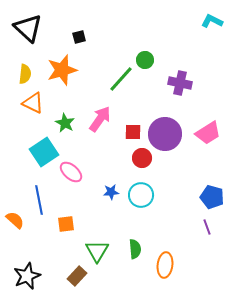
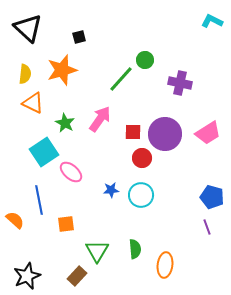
blue star: moved 2 px up
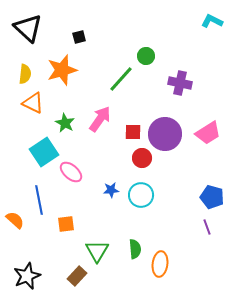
green circle: moved 1 px right, 4 px up
orange ellipse: moved 5 px left, 1 px up
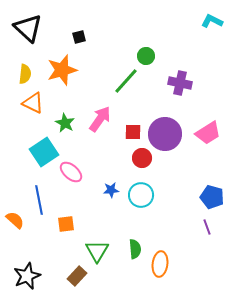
green line: moved 5 px right, 2 px down
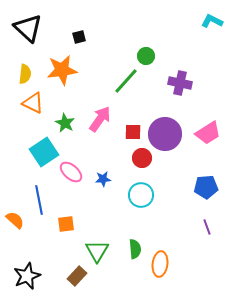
orange star: rotated 8 degrees clockwise
blue star: moved 8 px left, 11 px up
blue pentagon: moved 6 px left, 10 px up; rotated 20 degrees counterclockwise
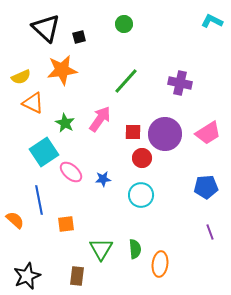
black triangle: moved 18 px right
green circle: moved 22 px left, 32 px up
yellow semicircle: moved 4 px left, 3 px down; rotated 60 degrees clockwise
purple line: moved 3 px right, 5 px down
green triangle: moved 4 px right, 2 px up
brown rectangle: rotated 36 degrees counterclockwise
